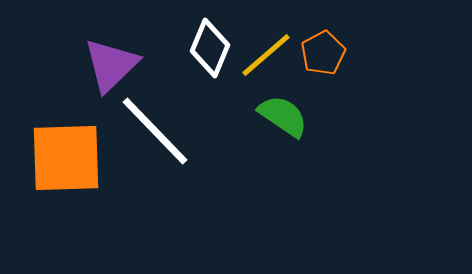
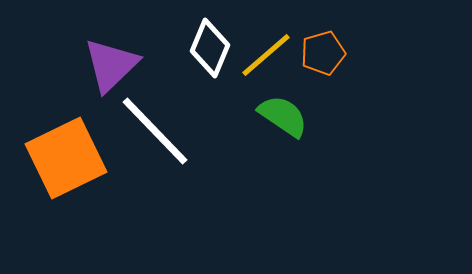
orange pentagon: rotated 12 degrees clockwise
orange square: rotated 24 degrees counterclockwise
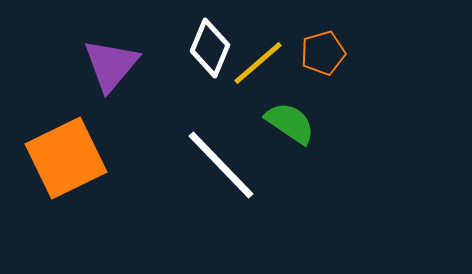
yellow line: moved 8 px left, 8 px down
purple triangle: rotated 6 degrees counterclockwise
green semicircle: moved 7 px right, 7 px down
white line: moved 66 px right, 34 px down
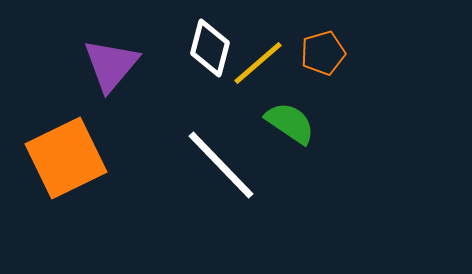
white diamond: rotated 8 degrees counterclockwise
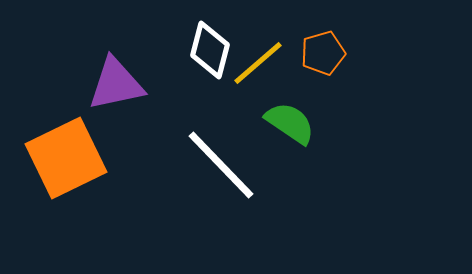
white diamond: moved 2 px down
purple triangle: moved 5 px right, 19 px down; rotated 38 degrees clockwise
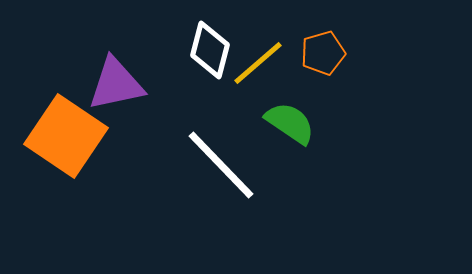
orange square: moved 22 px up; rotated 30 degrees counterclockwise
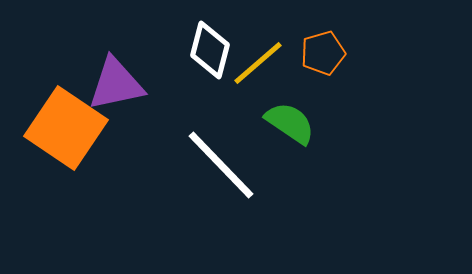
orange square: moved 8 px up
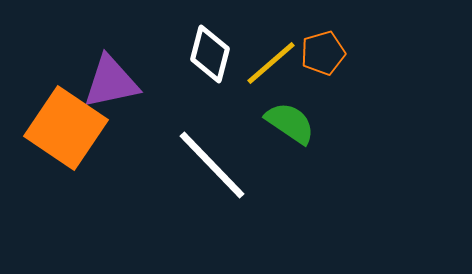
white diamond: moved 4 px down
yellow line: moved 13 px right
purple triangle: moved 5 px left, 2 px up
white line: moved 9 px left
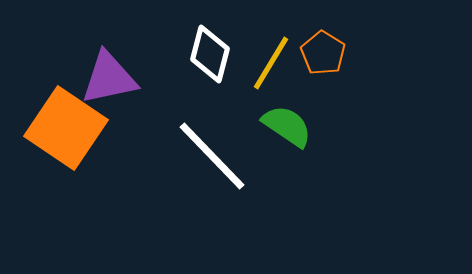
orange pentagon: rotated 24 degrees counterclockwise
yellow line: rotated 18 degrees counterclockwise
purple triangle: moved 2 px left, 4 px up
green semicircle: moved 3 px left, 3 px down
white line: moved 9 px up
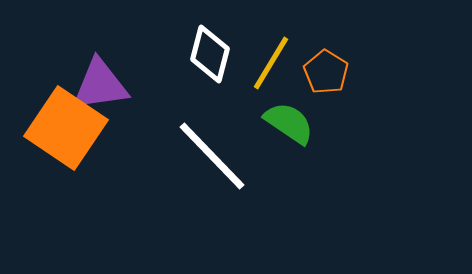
orange pentagon: moved 3 px right, 19 px down
purple triangle: moved 9 px left, 7 px down; rotated 4 degrees clockwise
green semicircle: moved 2 px right, 3 px up
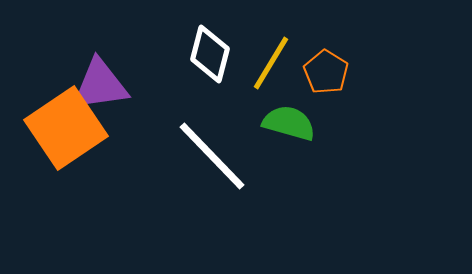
green semicircle: rotated 18 degrees counterclockwise
orange square: rotated 22 degrees clockwise
